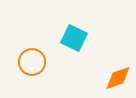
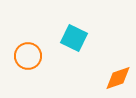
orange circle: moved 4 px left, 6 px up
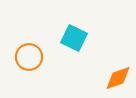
orange circle: moved 1 px right, 1 px down
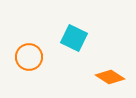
orange diamond: moved 8 px left, 1 px up; rotated 52 degrees clockwise
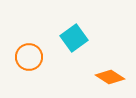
cyan square: rotated 28 degrees clockwise
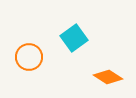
orange diamond: moved 2 px left
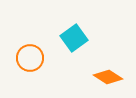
orange circle: moved 1 px right, 1 px down
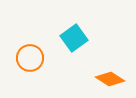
orange diamond: moved 2 px right, 2 px down
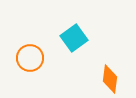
orange diamond: rotated 64 degrees clockwise
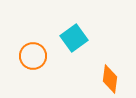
orange circle: moved 3 px right, 2 px up
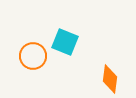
cyan square: moved 9 px left, 4 px down; rotated 32 degrees counterclockwise
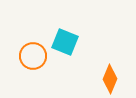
orange diamond: rotated 16 degrees clockwise
